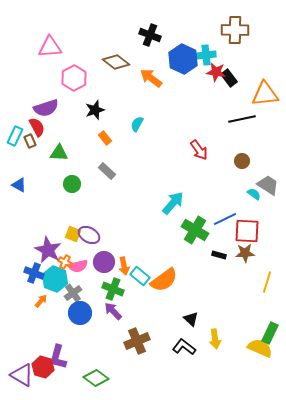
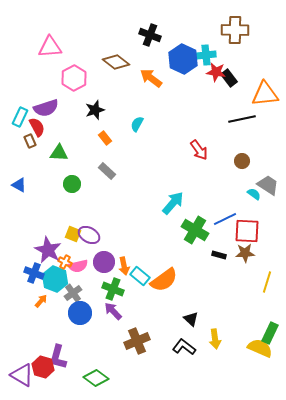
cyan rectangle at (15, 136): moved 5 px right, 19 px up
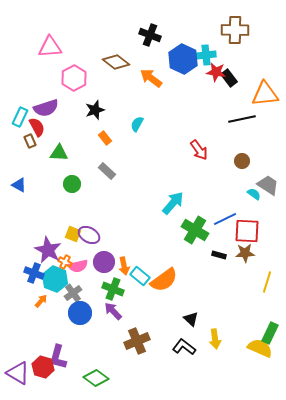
purple triangle at (22, 375): moved 4 px left, 2 px up
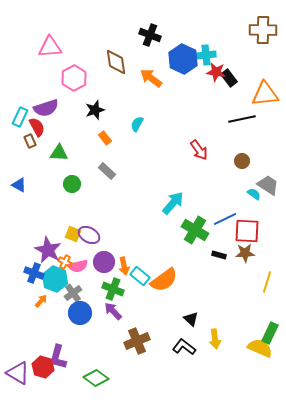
brown cross at (235, 30): moved 28 px right
brown diamond at (116, 62): rotated 44 degrees clockwise
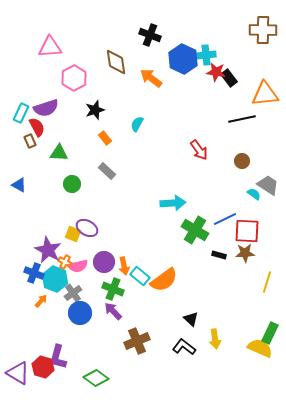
cyan rectangle at (20, 117): moved 1 px right, 4 px up
cyan arrow at (173, 203): rotated 45 degrees clockwise
purple ellipse at (89, 235): moved 2 px left, 7 px up
